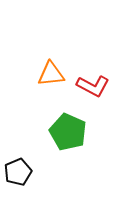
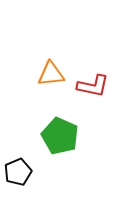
red L-shape: rotated 16 degrees counterclockwise
green pentagon: moved 8 px left, 4 px down
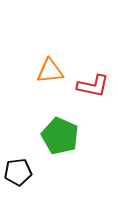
orange triangle: moved 1 px left, 3 px up
black pentagon: rotated 16 degrees clockwise
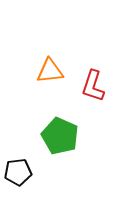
red L-shape: rotated 96 degrees clockwise
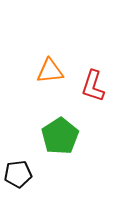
green pentagon: rotated 15 degrees clockwise
black pentagon: moved 2 px down
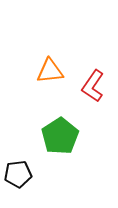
red L-shape: rotated 16 degrees clockwise
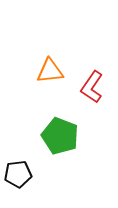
red L-shape: moved 1 px left, 1 px down
green pentagon: rotated 18 degrees counterclockwise
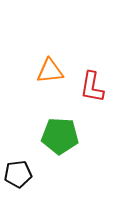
red L-shape: rotated 24 degrees counterclockwise
green pentagon: rotated 18 degrees counterclockwise
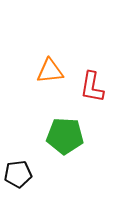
green pentagon: moved 5 px right
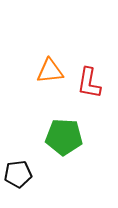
red L-shape: moved 3 px left, 4 px up
green pentagon: moved 1 px left, 1 px down
